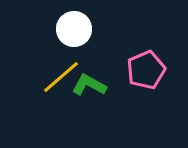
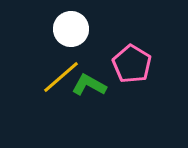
white circle: moved 3 px left
pink pentagon: moved 14 px left, 6 px up; rotated 18 degrees counterclockwise
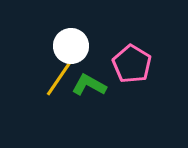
white circle: moved 17 px down
yellow line: moved 1 px left; rotated 15 degrees counterclockwise
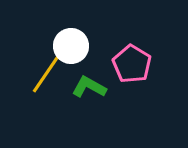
yellow line: moved 14 px left, 3 px up
green L-shape: moved 2 px down
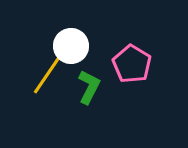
yellow line: moved 1 px right, 1 px down
green L-shape: rotated 88 degrees clockwise
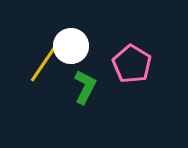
yellow line: moved 3 px left, 12 px up
green L-shape: moved 4 px left
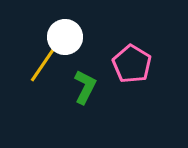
white circle: moved 6 px left, 9 px up
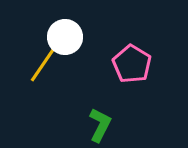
green L-shape: moved 15 px right, 38 px down
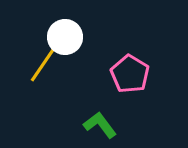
pink pentagon: moved 2 px left, 10 px down
green L-shape: rotated 64 degrees counterclockwise
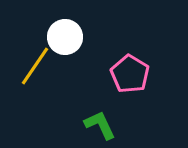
yellow line: moved 9 px left, 3 px down
green L-shape: rotated 12 degrees clockwise
